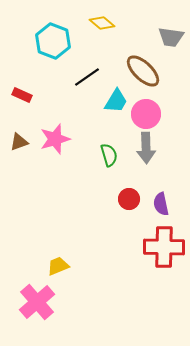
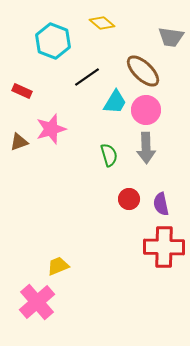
red rectangle: moved 4 px up
cyan trapezoid: moved 1 px left, 1 px down
pink circle: moved 4 px up
pink star: moved 4 px left, 10 px up
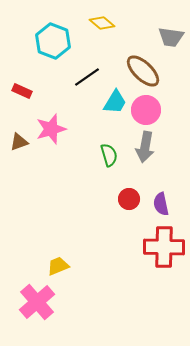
gray arrow: moved 1 px left, 1 px up; rotated 12 degrees clockwise
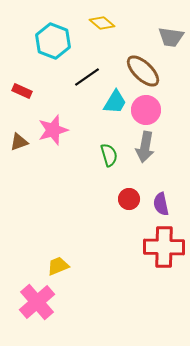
pink star: moved 2 px right, 1 px down
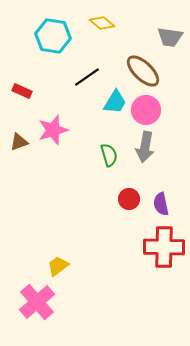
gray trapezoid: moved 1 px left
cyan hexagon: moved 5 px up; rotated 12 degrees counterclockwise
yellow trapezoid: rotated 15 degrees counterclockwise
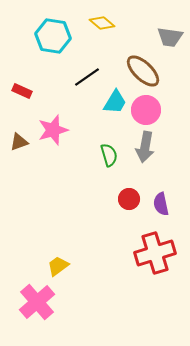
red cross: moved 9 px left, 6 px down; rotated 18 degrees counterclockwise
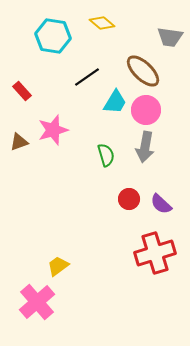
red rectangle: rotated 24 degrees clockwise
green semicircle: moved 3 px left
purple semicircle: rotated 35 degrees counterclockwise
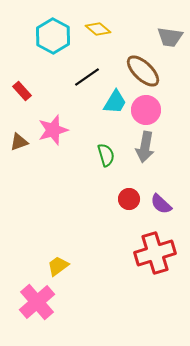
yellow diamond: moved 4 px left, 6 px down
cyan hexagon: rotated 20 degrees clockwise
